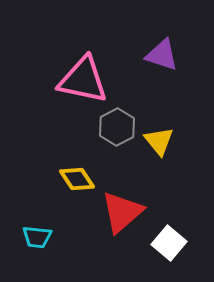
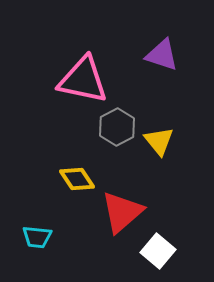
white square: moved 11 px left, 8 px down
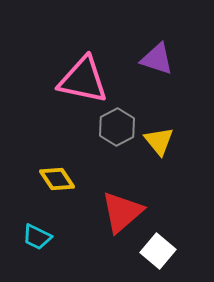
purple triangle: moved 5 px left, 4 px down
yellow diamond: moved 20 px left
cyan trapezoid: rotated 20 degrees clockwise
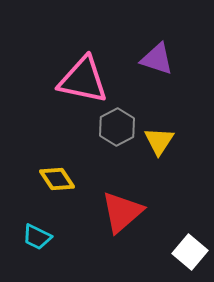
yellow triangle: rotated 12 degrees clockwise
white square: moved 32 px right, 1 px down
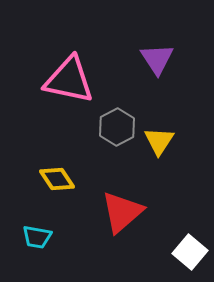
purple triangle: rotated 39 degrees clockwise
pink triangle: moved 14 px left
cyan trapezoid: rotated 16 degrees counterclockwise
